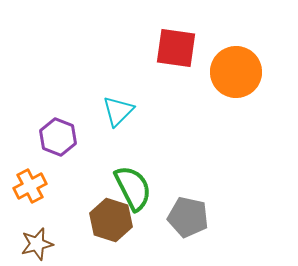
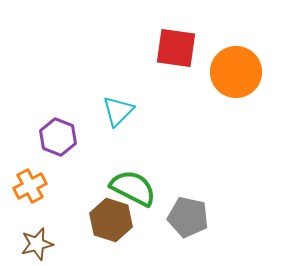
green semicircle: rotated 36 degrees counterclockwise
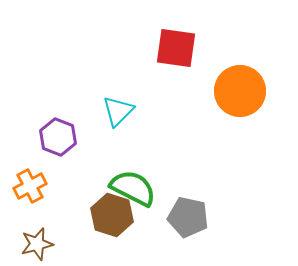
orange circle: moved 4 px right, 19 px down
brown hexagon: moved 1 px right, 5 px up
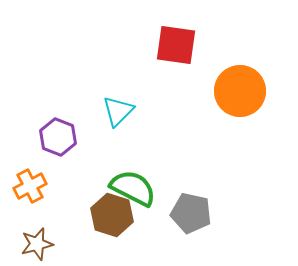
red square: moved 3 px up
gray pentagon: moved 3 px right, 4 px up
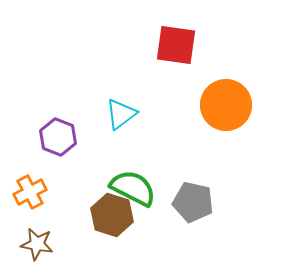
orange circle: moved 14 px left, 14 px down
cyan triangle: moved 3 px right, 3 px down; rotated 8 degrees clockwise
orange cross: moved 6 px down
gray pentagon: moved 2 px right, 11 px up
brown star: rotated 24 degrees clockwise
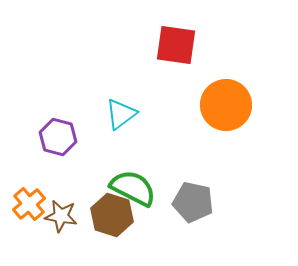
purple hexagon: rotated 6 degrees counterclockwise
orange cross: moved 1 px left, 12 px down; rotated 12 degrees counterclockwise
brown star: moved 24 px right, 28 px up
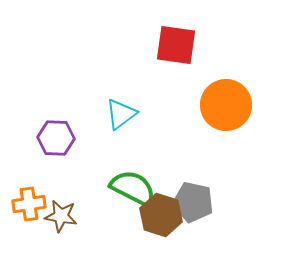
purple hexagon: moved 2 px left, 1 px down; rotated 12 degrees counterclockwise
orange cross: rotated 32 degrees clockwise
brown hexagon: moved 49 px right
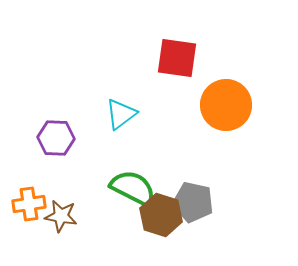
red square: moved 1 px right, 13 px down
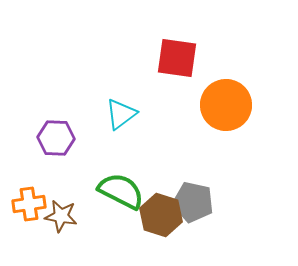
green semicircle: moved 12 px left, 3 px down
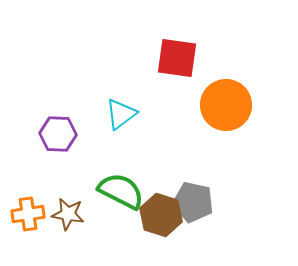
purple hexagon: moved 2 px right, 4 px up
orange cross: moved 1 px left, 10 px down
brown star: moved 7 px right, 2 px up
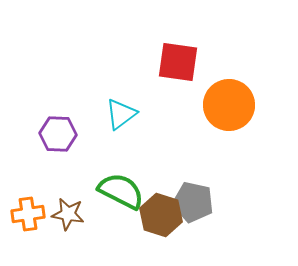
red square: moved 1 px right, 4 px down
orange circle: moved 3 px right
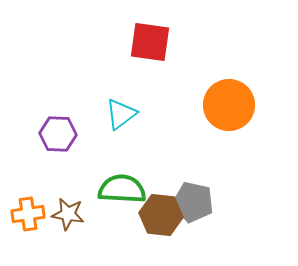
red square: moved 28 px left, 20 px up
green semicircle: moved 1 px right, 2 px up; rotated 24 degrees counterclockwise
brown hexagon: rotated 12 degrees counterclockwise
